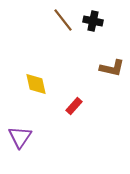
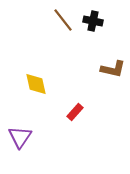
brown L-shape: moved 1 px right, 1 px down
red rectangle: moved 1 px right, 6 px down
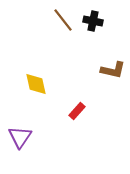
brown L-shape: moved 1 px down
red rectangle: moved 2 px right, 1 px up
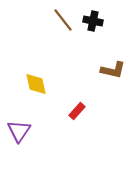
purple triangle: moved 1 px left, 6 px up
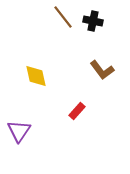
brown line: moved 3 px up
brown L-shape: moved 11 px left; rotated 40 degrees clockwise
yellow diamond: moved 8 px up
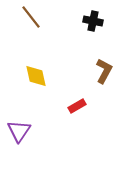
brown line: moved 32 px left
brown L-shape: moved 2 px right, 1 px down; rotated 115 degrees counterclockwise
red rectangle: moved 5 px up; rotated 18 degrees clockwise
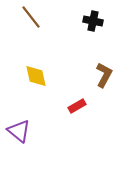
brown L-shape: moved 4 px down
purple triangle: rotated 25 degrees counterclockwise
